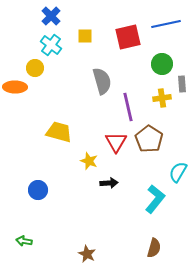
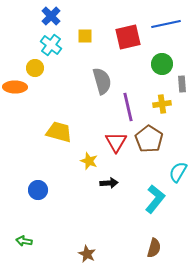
yellow cross: moved 6 px down
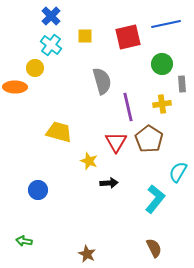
brown semicircle: rotated 42 degrees counterclockwise
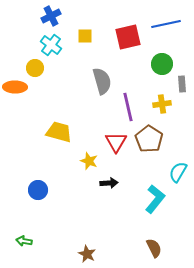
blue cross: rotated 18 degrees clockwise
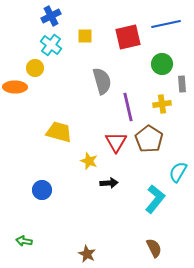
blue circle: moved 4 px right
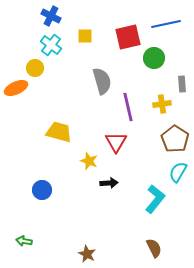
blue cross: rotated 36 degrees counterclockwise
green circle: moved 8 px left, 6 px up
orange ellipse: moved 1 px right, 1 px down; rotated 25 degrees counterclockwise
brown pentagon: moved 26 px right
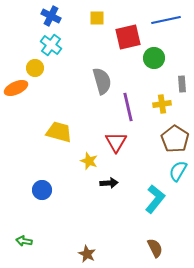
blue line: moved 4 px up
yellow square: moved 12 px right, 18 px up
cyan semicircle: moved 1 px up
brown semicircle: moved 1 px right
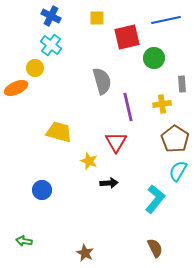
red square: moved 1 px left
brown star: moved 2 px left, 1 px up
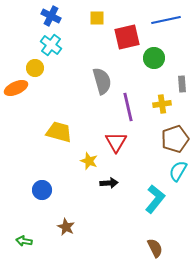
brown pentagon: rotated 20 degrees clockwise
brown star: moved 19 px left, 26 px up
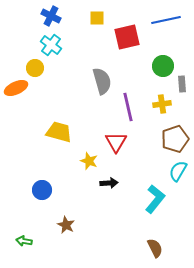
green circle: moved 9 px right, 8 px down
brown star: moved 2 px up
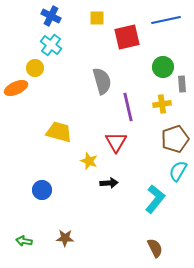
green circle: moved 1 px down
brown star: moved 1 px left, 13 px down; rotated 24 degrees counterclockwise
